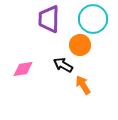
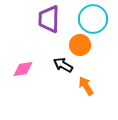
orange arrow: moved 3 px right, 1 px down
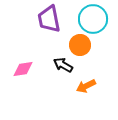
purple trapezoid: rotated 12 degrees counterclockwise
orange arrow: rotated 84 degrees counterclockwise
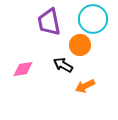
purple trapezoid: moved 3 px down
orange arrow: moved 1 px left
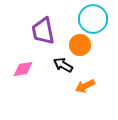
purple trapezoid: moved 6 px left, 9 px down
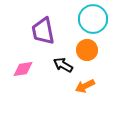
orange circle: moved 7 px right, 5 px down
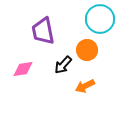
cyan circle: moved 7 px right
black arrow: rotated 78 degrees counterclockwise
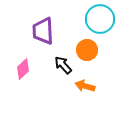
purple trapezoid: rotated 8 degrees clockwise
black arrow: rotated 96 degrees clockwise
pink diamond: rotated 35 degrees counterclockwise
orange arrow: rotated 42 degrees clockwise
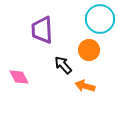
purple trapezoid: moved 1 px left, 1 px up
orange circle: moved 2 px right
pink diamond: moved 4 px left, 8 px down; rotated 75 degrees counterclockwise
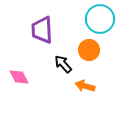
black arrow: moved 1 px up
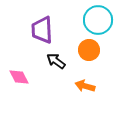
cyan circle: moved 2 px left, 1 px down
black arrow: moved 7 px left, 3 px up; rotated 12 degrees counterclockwise
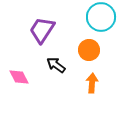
cyan circle: moved 3 px right, 3 px up
purple trapezoid: rotated 36 degrees clockwise
black arrow: moved 4 px down
orange arrow: moved 7 px right, 3 px up; rotated 78 degrees clockwise
